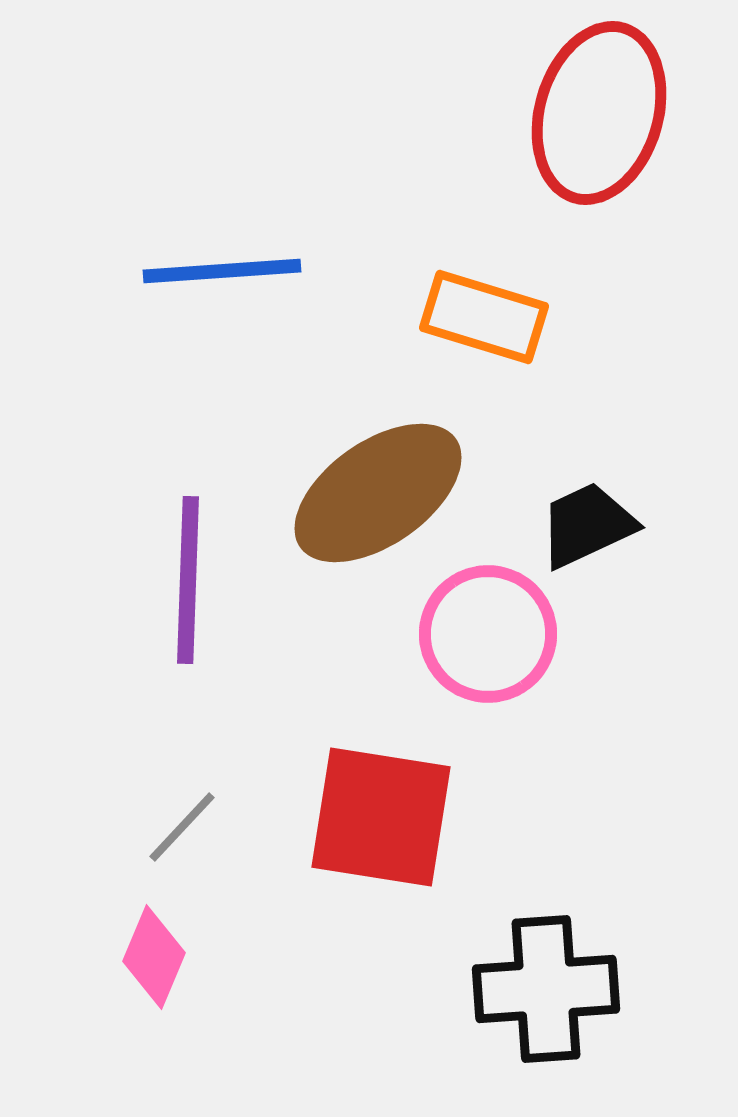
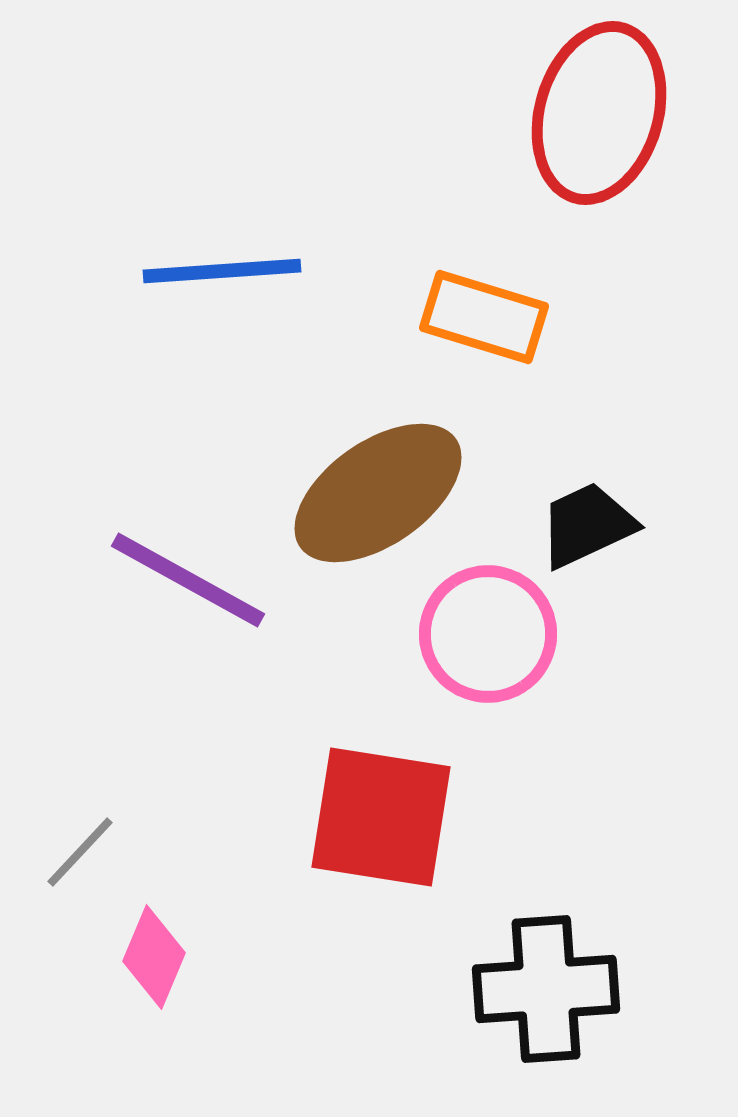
purple line: rotated 63 degrees counterclockwise
gray line: moved 102 px left, 25 px down
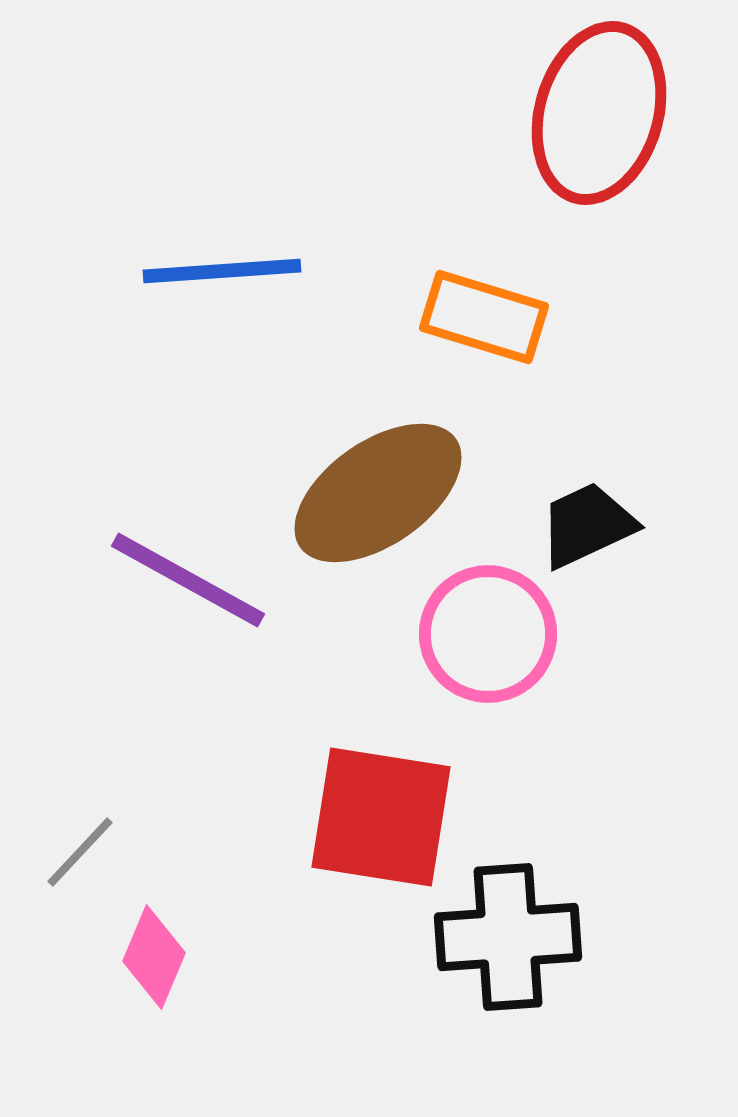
black cross: moved 38 px left, 52 px up
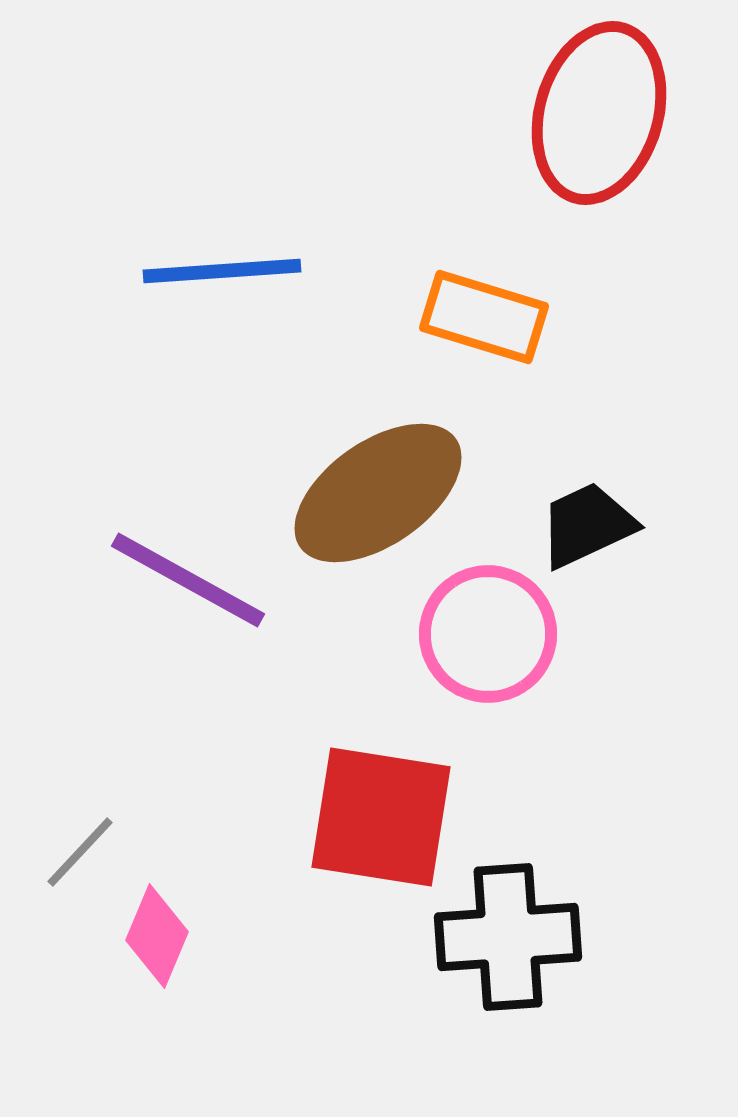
pink diamond: moved 3 px right, 21 px up
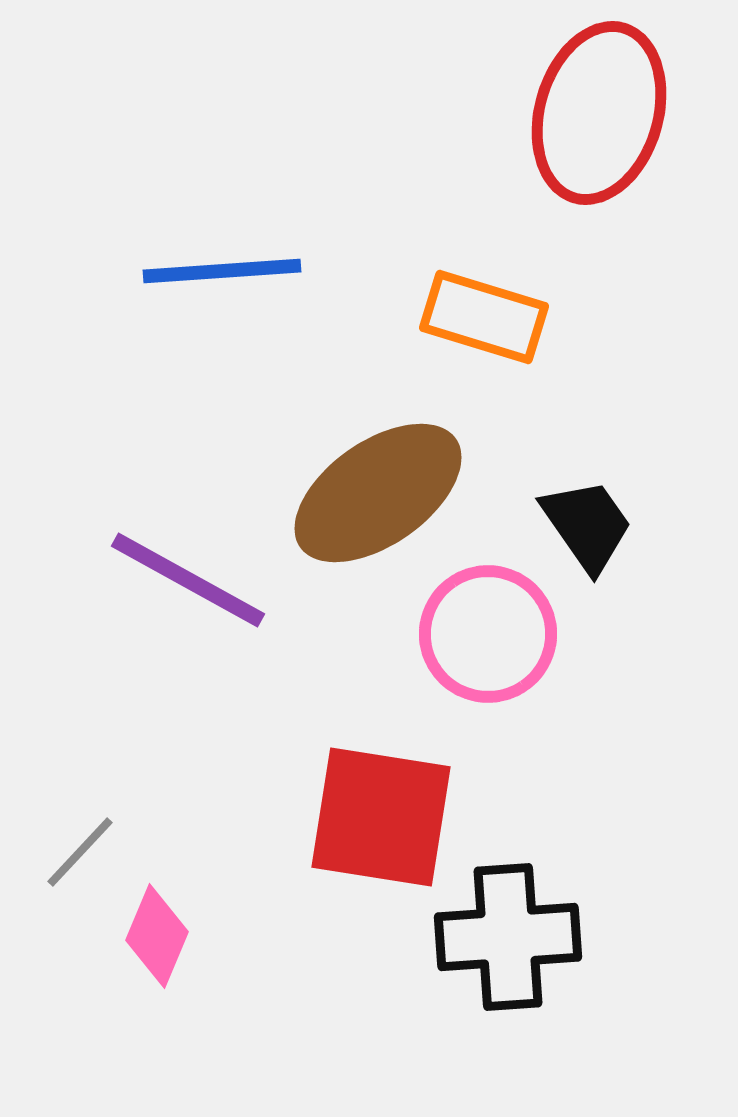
black trapezoid: rotated 80 degrees clockwise
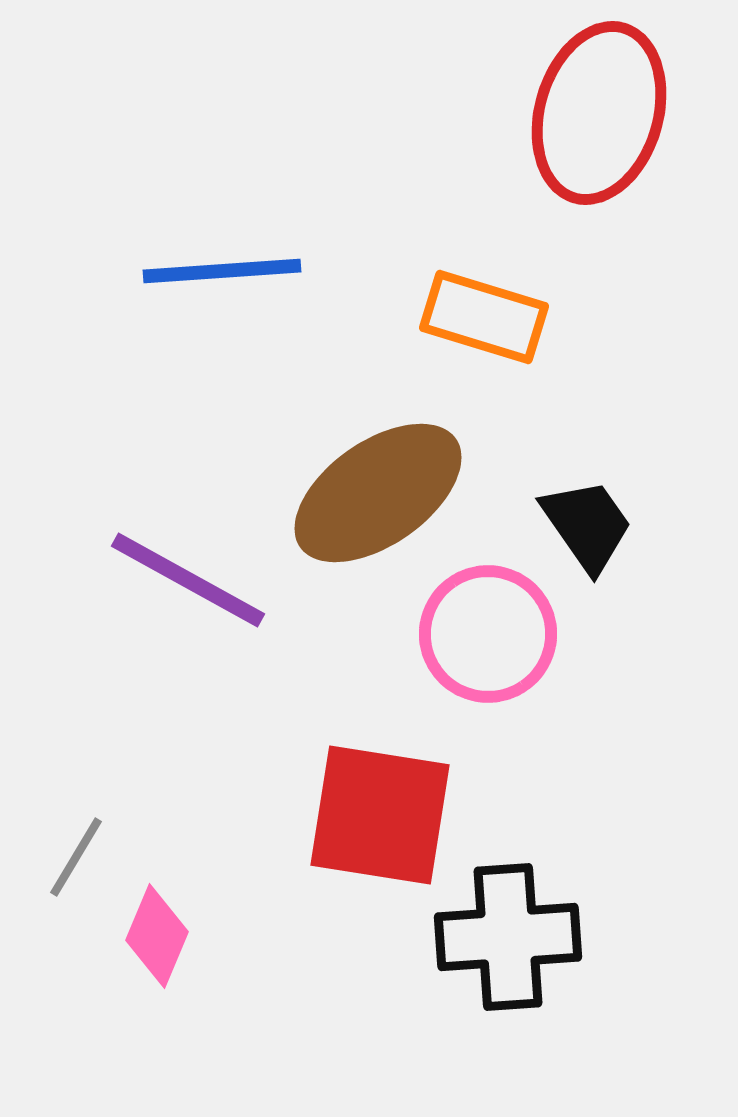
red square: moved 1 px left, 2 px up
gray line: moved 4 px left, 5 px down; rotated 12 degrees counterclockwise
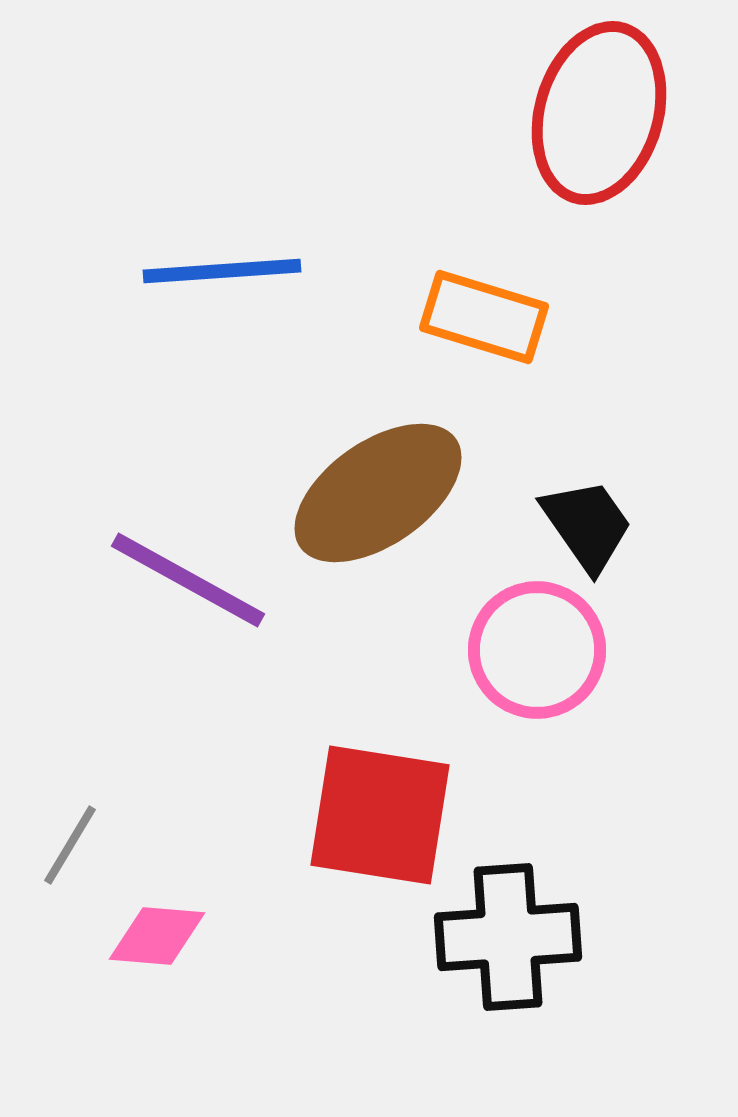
pink circle: moved 49 px right, 16 px down
gray line: moved 6 px left, 12 px up
pink diamond: rotated 72 degrees clockwise
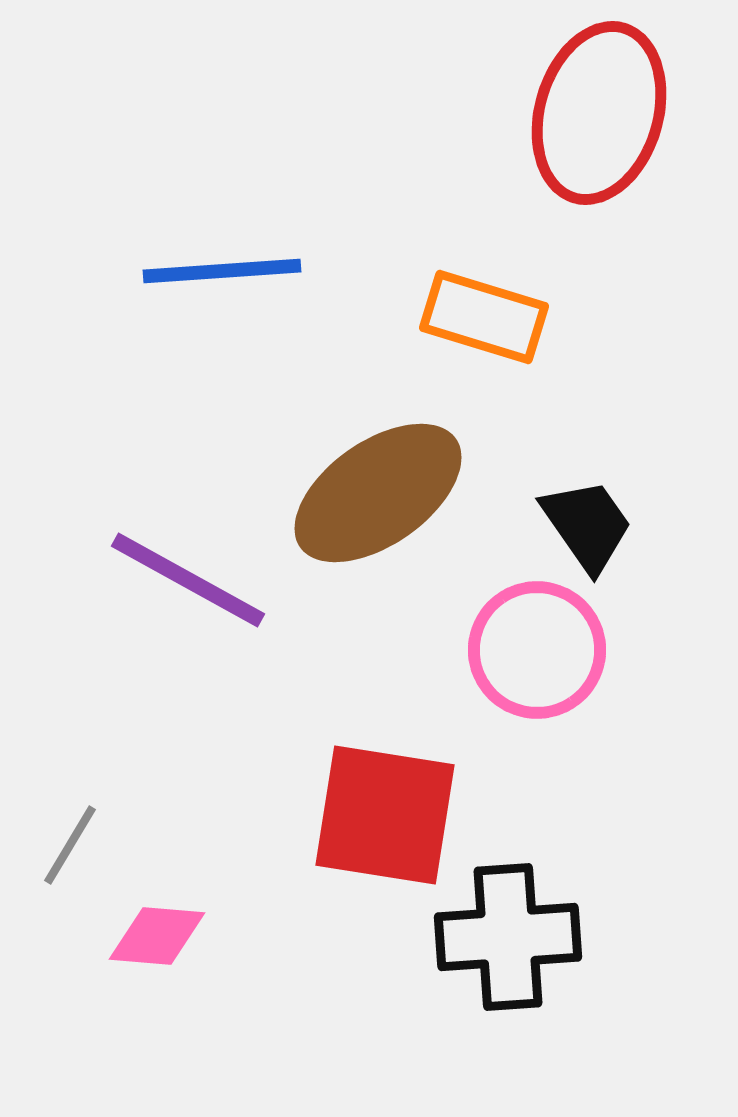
red square: moved 5 px right
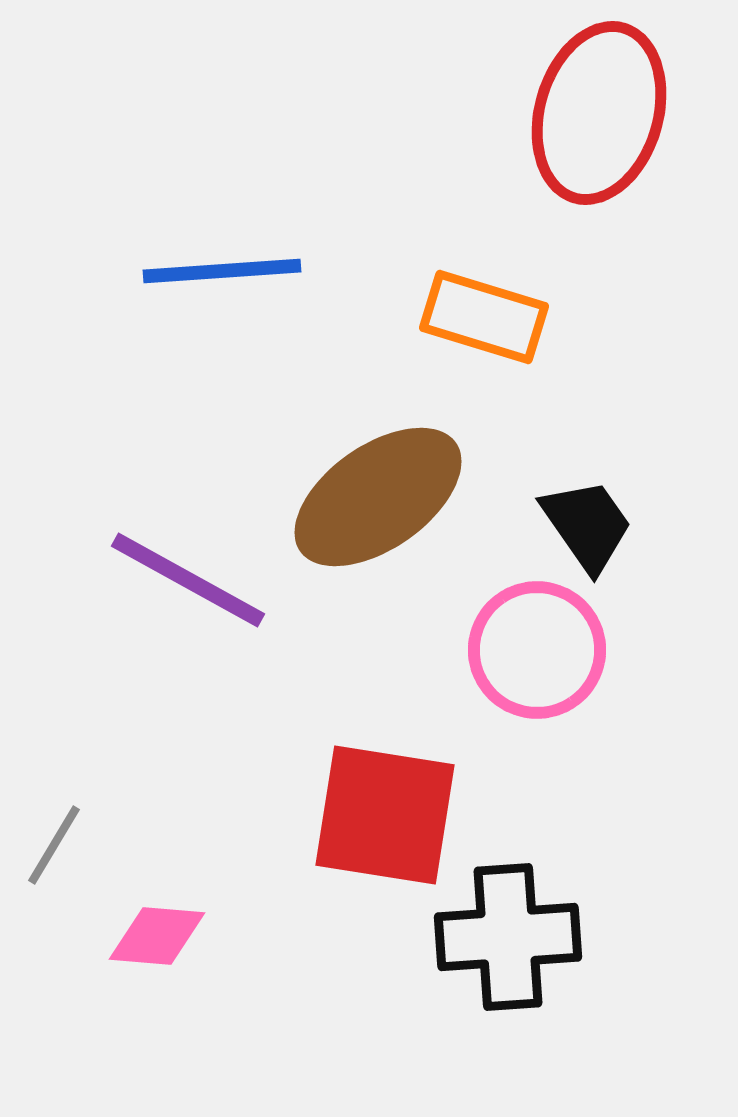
brown ellipse: moved 4 px down
gray line: moved 16 px left
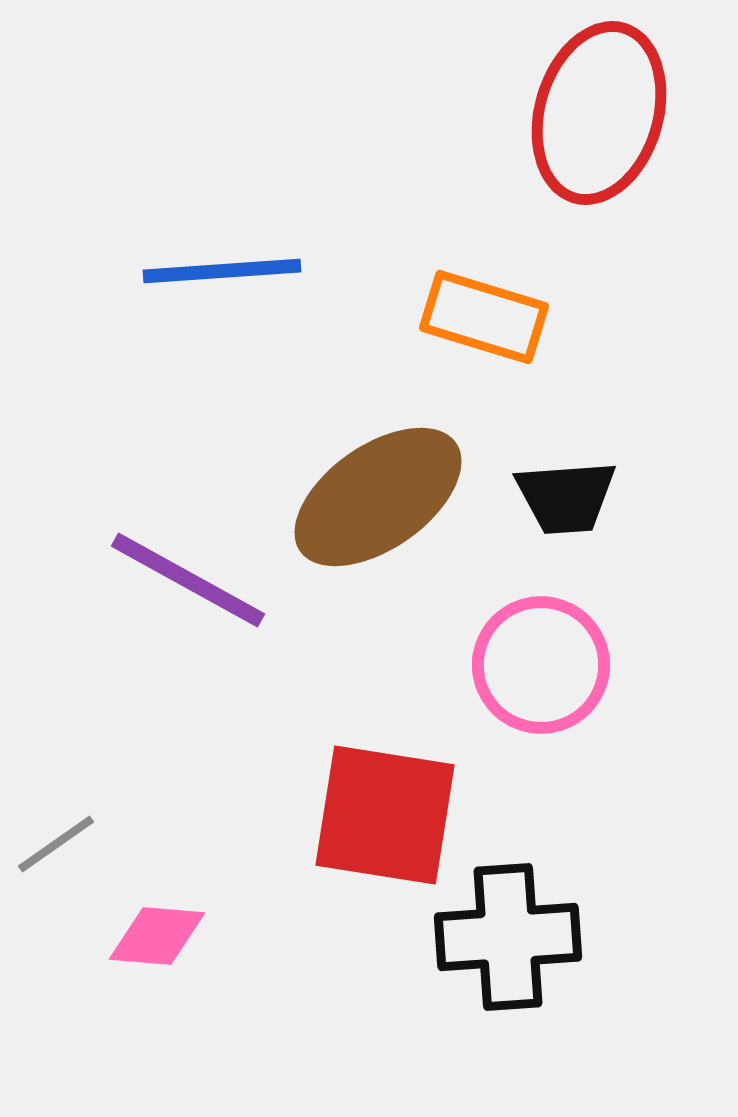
black trapezoid: moved 21 px left, 28 px up; rotated 121 degrees clockwise
pink circle: moved 4 px right, 15 px down
gray line: moved 2 px right, 1 px up; rotated 24 degrees clockwise
